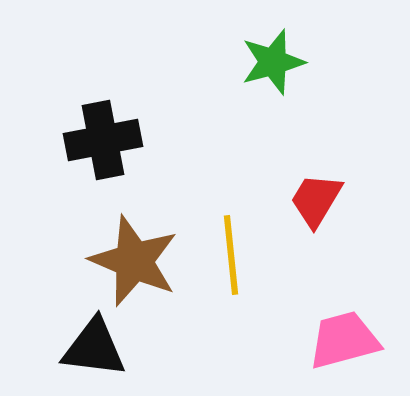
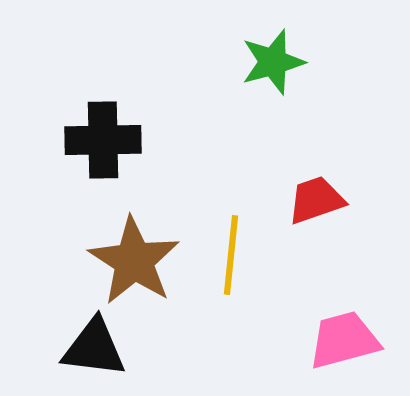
black cross: rotated 10 degrees clockwise
red trapezoid: rotated 40 degrees clockwise
yellow line: rotated 12 degrees clockwise
brown star: rotated 10 degrees clockwise
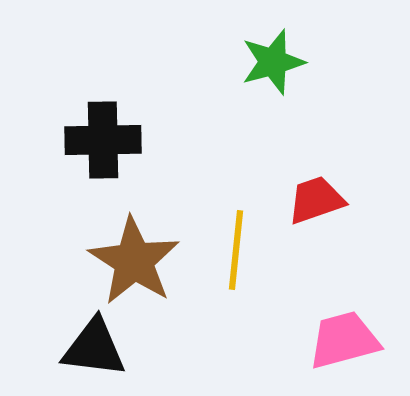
yellow line: moved 5 px right, 5 px up
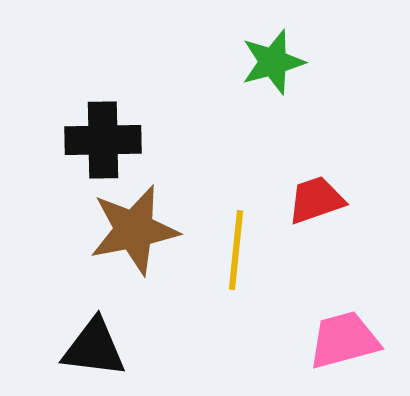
brown star: moved 31 px up; rotated 28 degrees clockwise
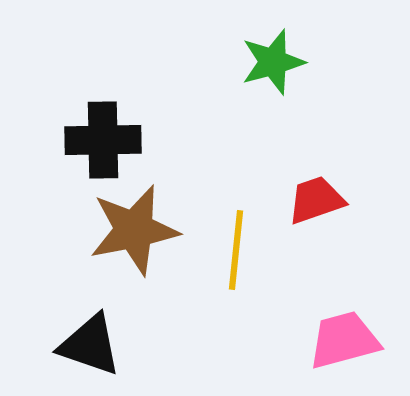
black triangle: moved 4 px left, 3 px up; rotated 12 degrees clockwise
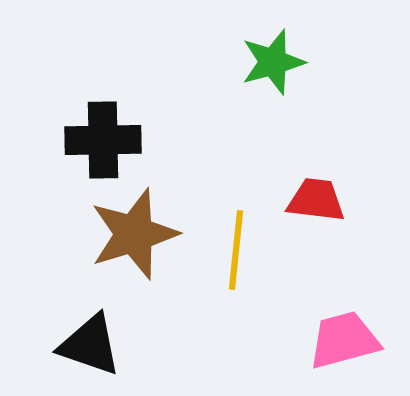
red trapezoid: rotated 26 degrees clockwise
brown star: moved 4 px down; rotated 6 degrees counterclockwise
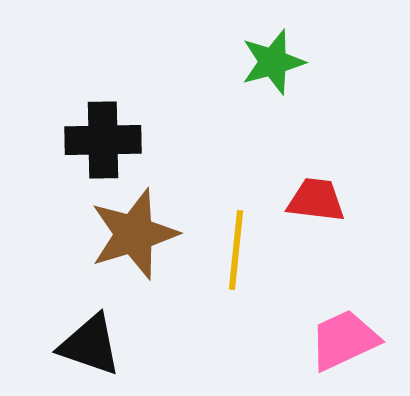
pink trapezoid: rotated 10 degrees counterclockwise
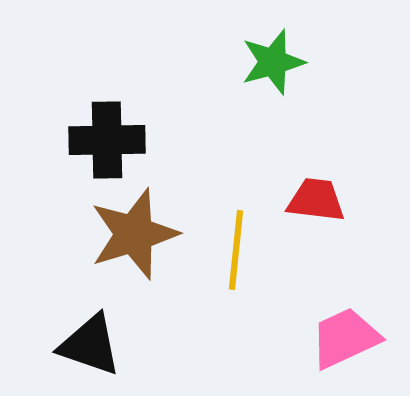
black cross: moved 4 px right
pink trapezoid: moved 1 px right, 2 px up
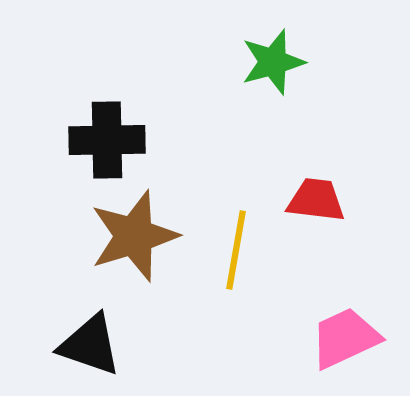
brown star: moved 2 px down
yellow line: rotated 4 degrees clockwise
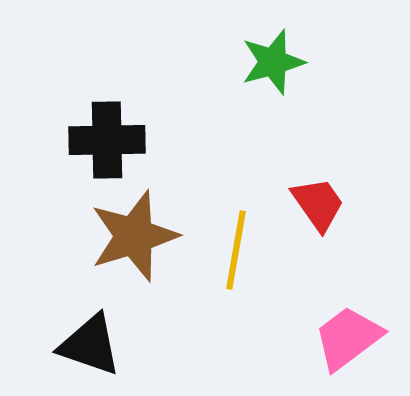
red trapezoid: moved 2 px right, 4 px down; rotated 48 degrees clockwise
pink trapezoid: moved 3 px right; rotated 12 degrees counterclockwise
